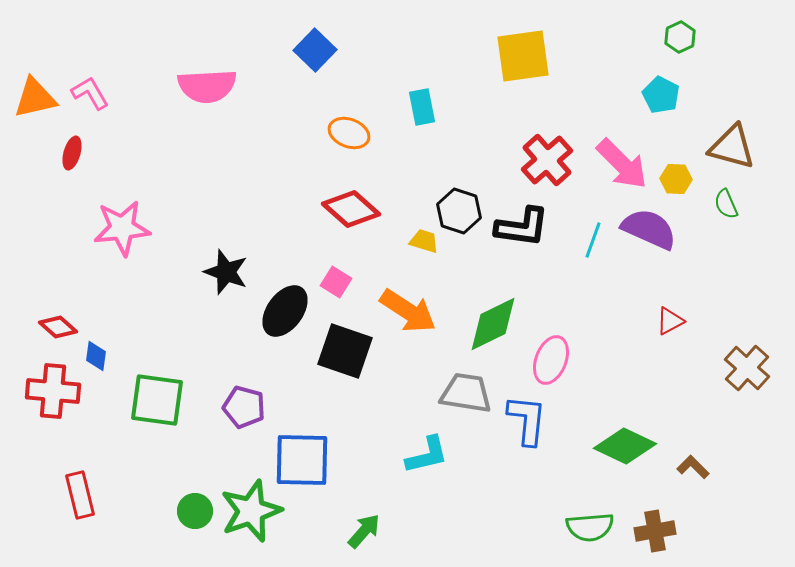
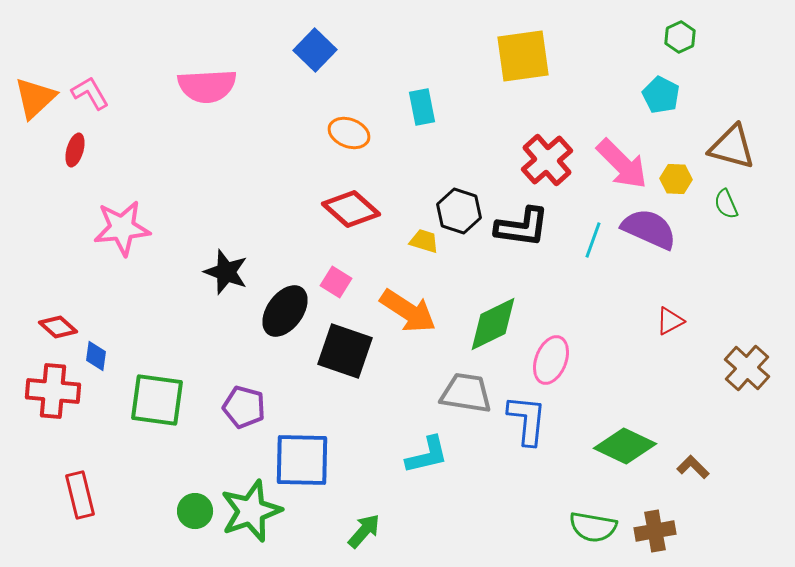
orange triangle at (35, 98): rotated 30 degrees counterclockwise
red ellipse at (72, 153): moved 3 px right, 3 px up
green semicircle at (590, 527): moved 3 px right; rotated 15 degrees clockwise
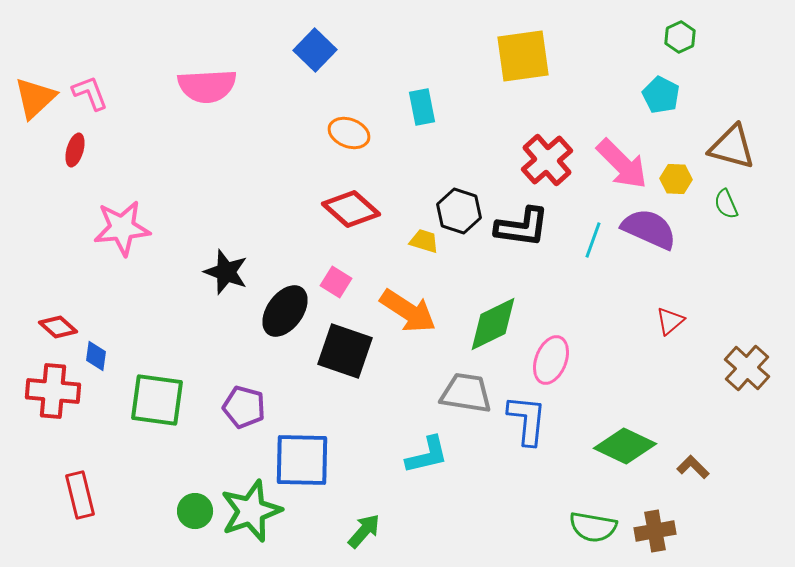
pink L-shape at (90, 93): rotated 9 degrees clockwise
red triangle at (670, 321): rotated 12 degrees counterclockwise
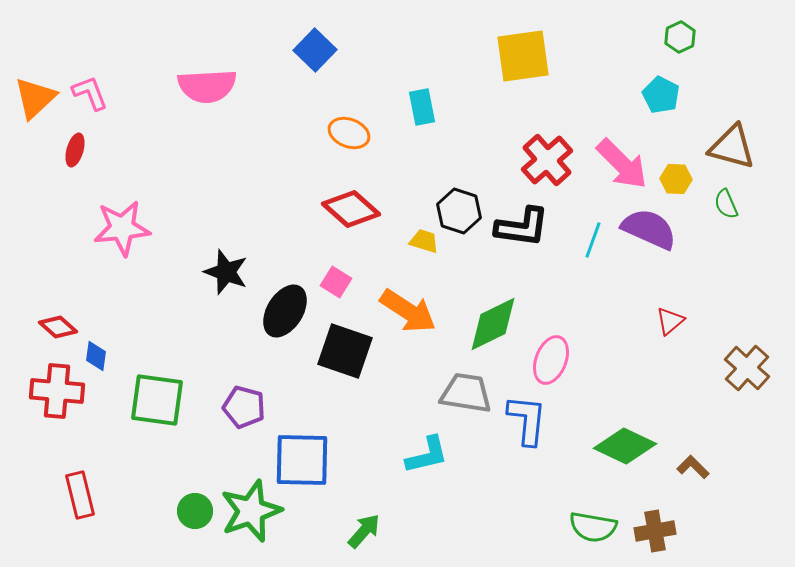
black ellipse at (285, 311): rotated 4 degrees counterclockwise
red cross at (53, 391): moved 4 px right
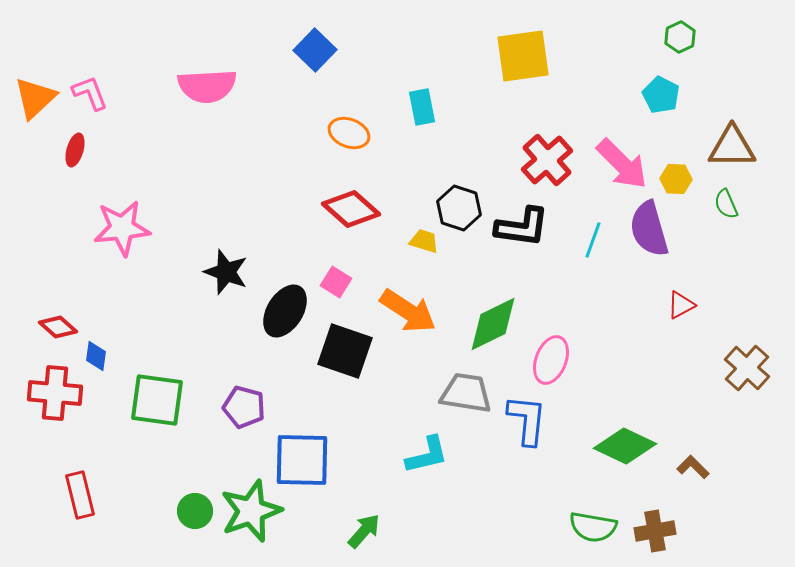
brown triangle at (732, 147): rotated 15 degrees counterclockwise
black hexagon at (459, 211): moved 3 px up
purple semicircle at (649, 229): rotated 130 degrees counterclockwise
red triangle at (670, 321): moved 11 px right, 16 px up; rotated 12 degrees clockwise
red cross at (57, 391): moved 2 px left, 2 px down
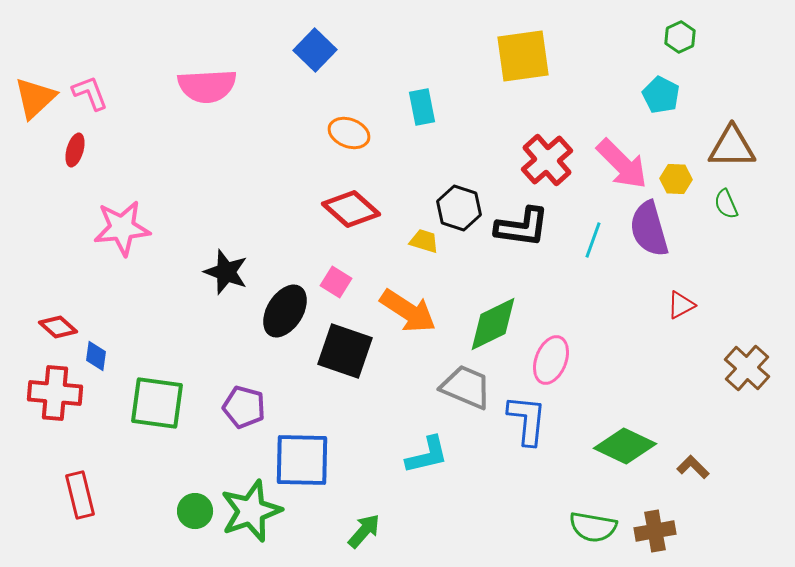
gray trapezoid at (466, 393): moved 6 px up; rotated 14 degrees clockwise
green square at (157, 400): moved 3 px down
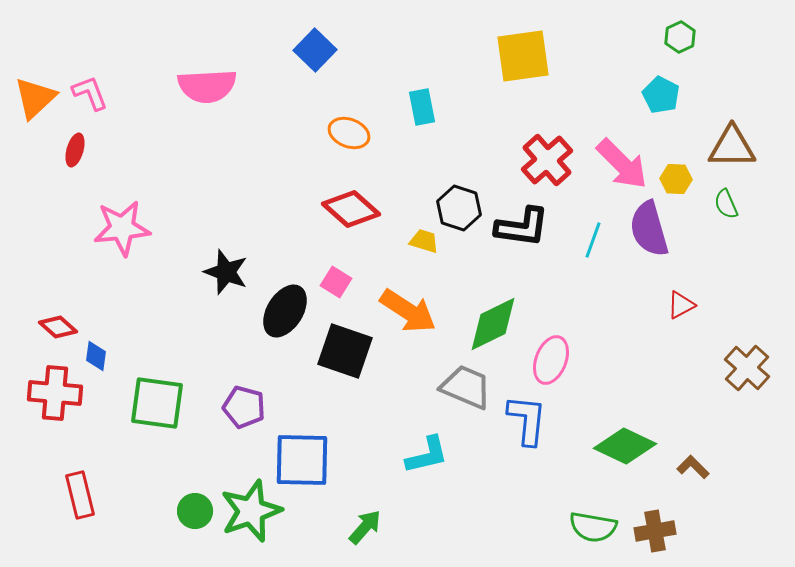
green arrow at (364, 531): moved 1 px right, 4 px up
